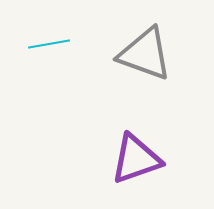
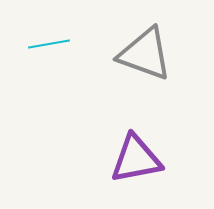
purple triangle: rotated 8 degrees clockwise
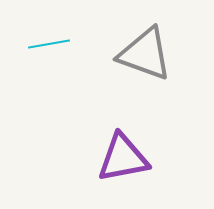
purple triangle: moved 13 px left, 1 px up
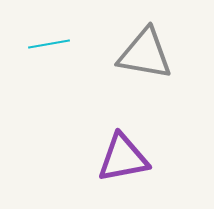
gray triangle: rotated 10 degrees counterclockwise
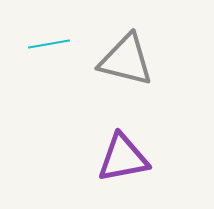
gray triangle: moved 19 px left, 6 px down; rotated 4 degrees clockwise
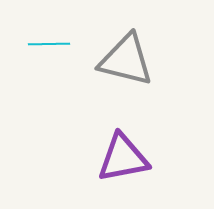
cyan line: rotated 9 degrees clockwise
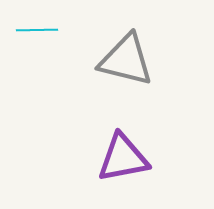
cyan line: moved 12 px left, 14 px up
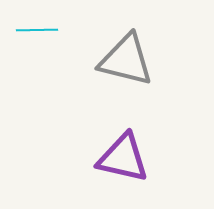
purple triangle: rotated 24 degrees clockwise
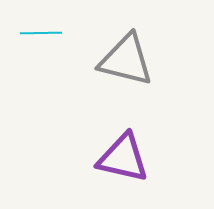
cyan line: moved 4 px right, 3 px down
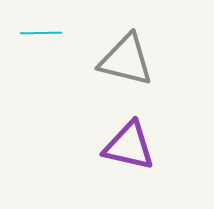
purple triangle: moved 6 px right, 12 px up
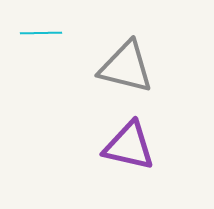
gray triangle: moved 7 px down
